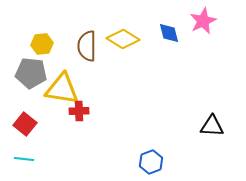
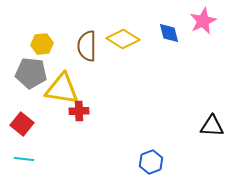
red square: moved 3 px left
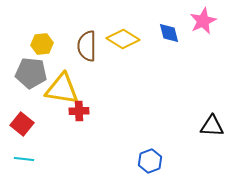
blue hexagon: moved 1 px left, 1 px up
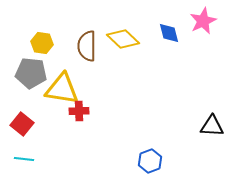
yellow diamond: rotated 12 degrees clockwise
yellow hexagon: moved 1 px up; rotated 15 degrees clockwise
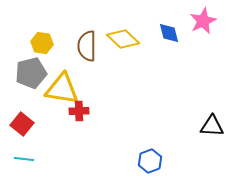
gray pentagon: rotated 20 degrees counterclockwise
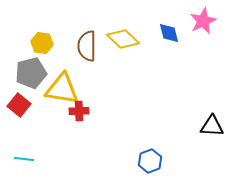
red square: moved 3 px left, 19 px up
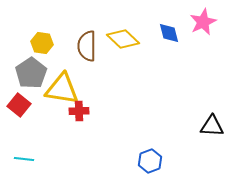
pink star: moved 1 px down
gray pentagon: rotated 20 degrees counterclockwise
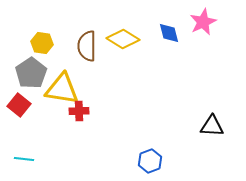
yellow diamond: rotated 12 degrees counterclockwise
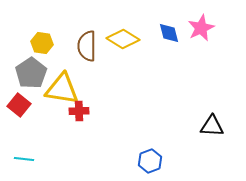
pink star: moved 2 px left, 6 px down
